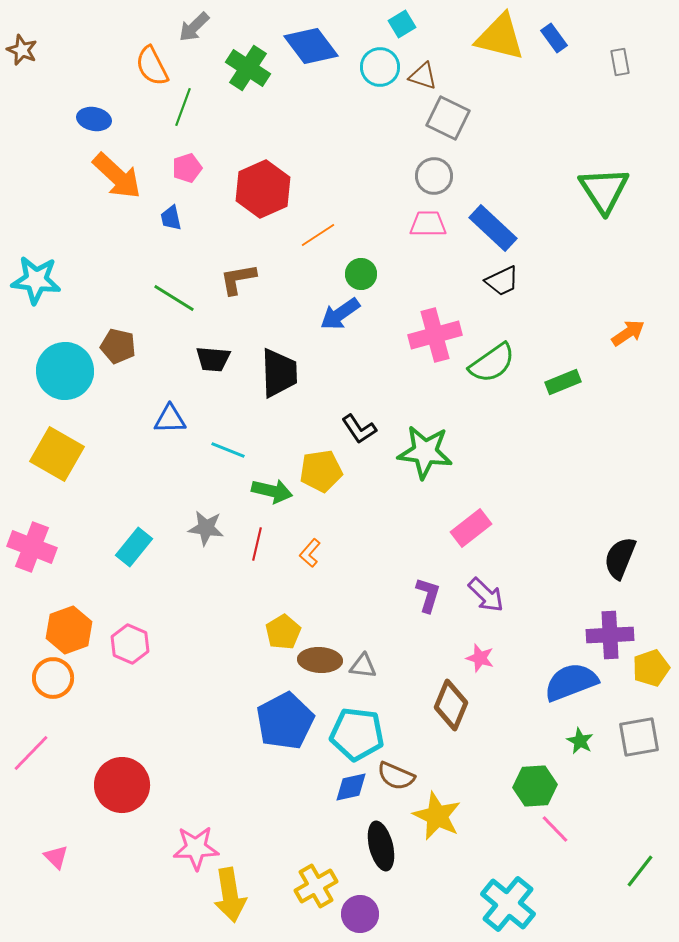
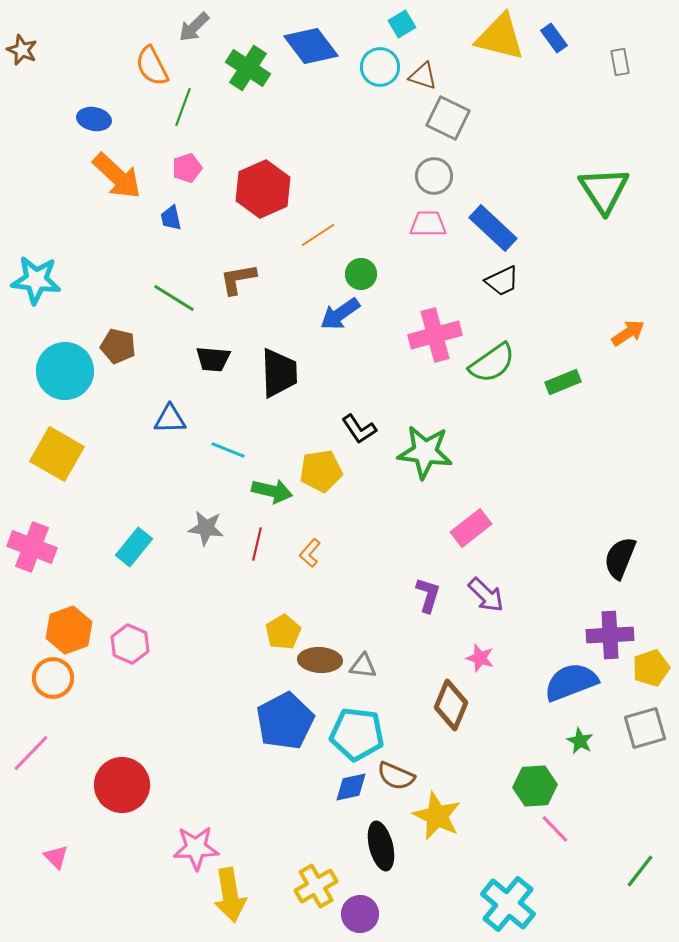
gray square at (639, 737): moved 6 px right, 9 px up; rotated 6 degrees counterclockwise
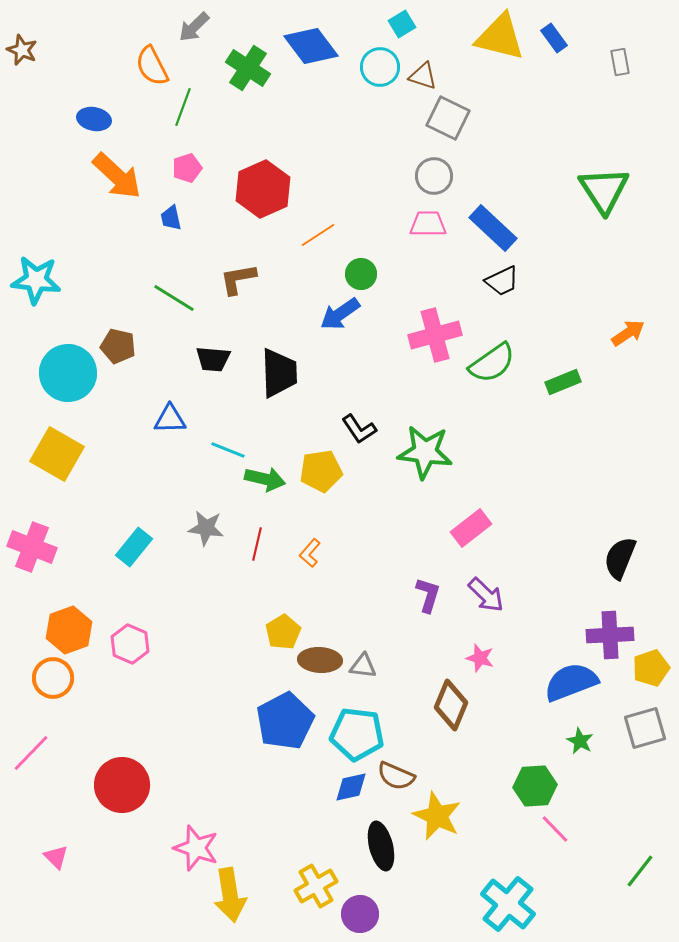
cyan circle at (65, 371): moved 3 px right, 2 px down
green arrow at (272, 491): moved 7 px left, 12 px up
pink star at (196, 848): rotated 21 degrees clockwise
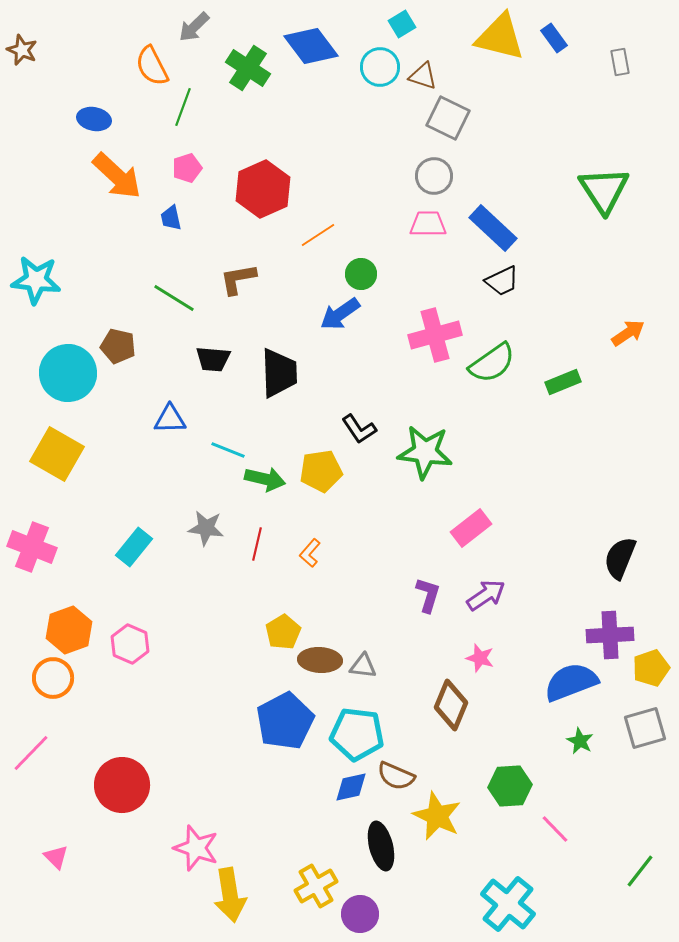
purple arrow at (486, 595): rotated 78 degrees counterclockwise
green hexagon at (535, 786): moved 25 px left
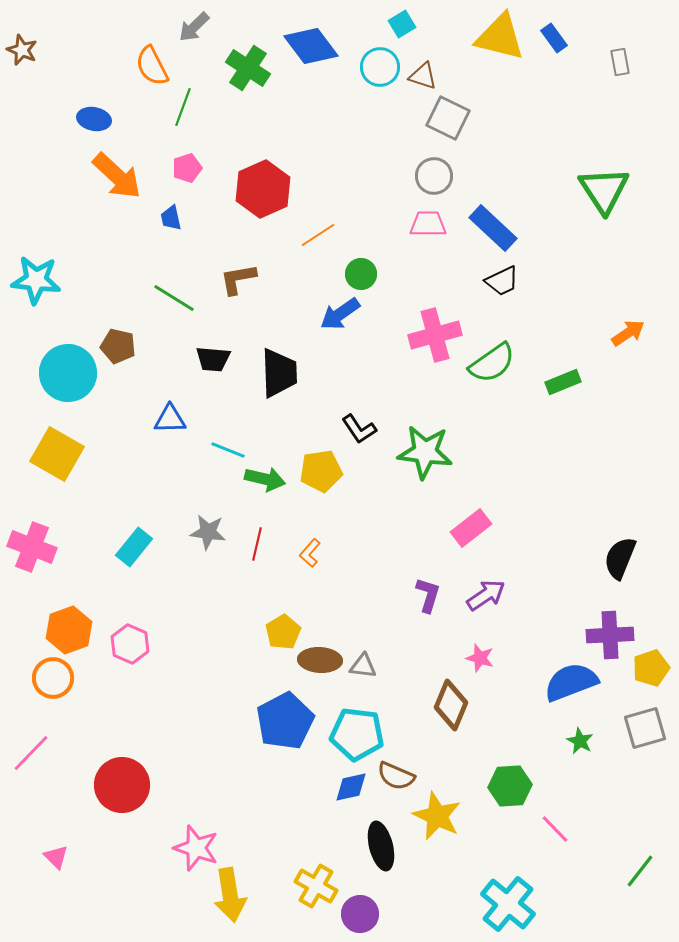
gray star at (206, 528): moved 2 px right, 4 px down
yellow cross at (316, 886): rotated 30 degrees counterclockwise
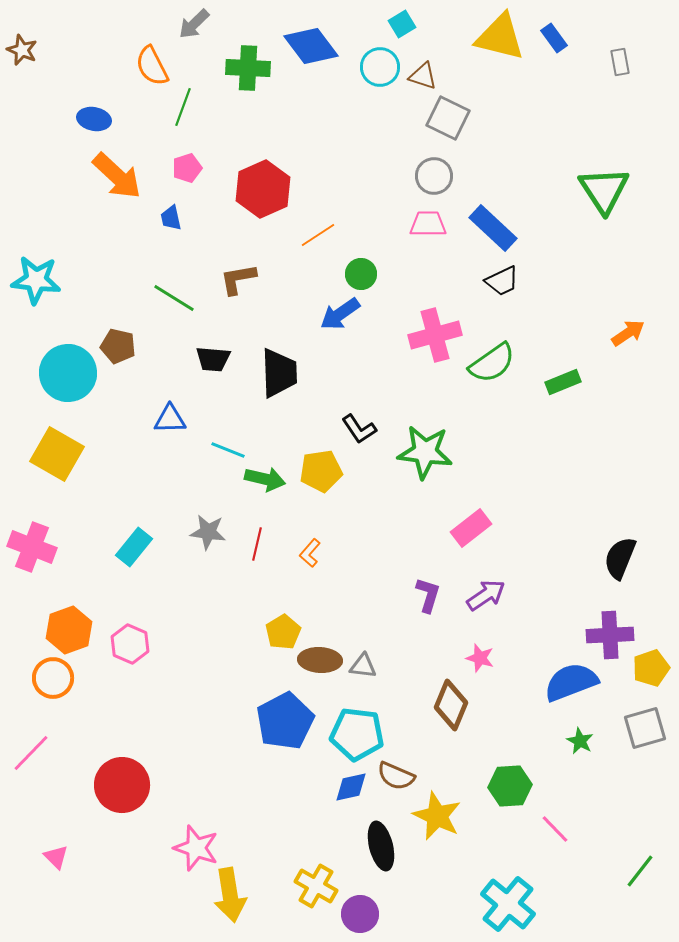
gray arrow at (194, 27): moved 3 px up
green cross at (248, 68): rotated 30 degrees counterclockwise
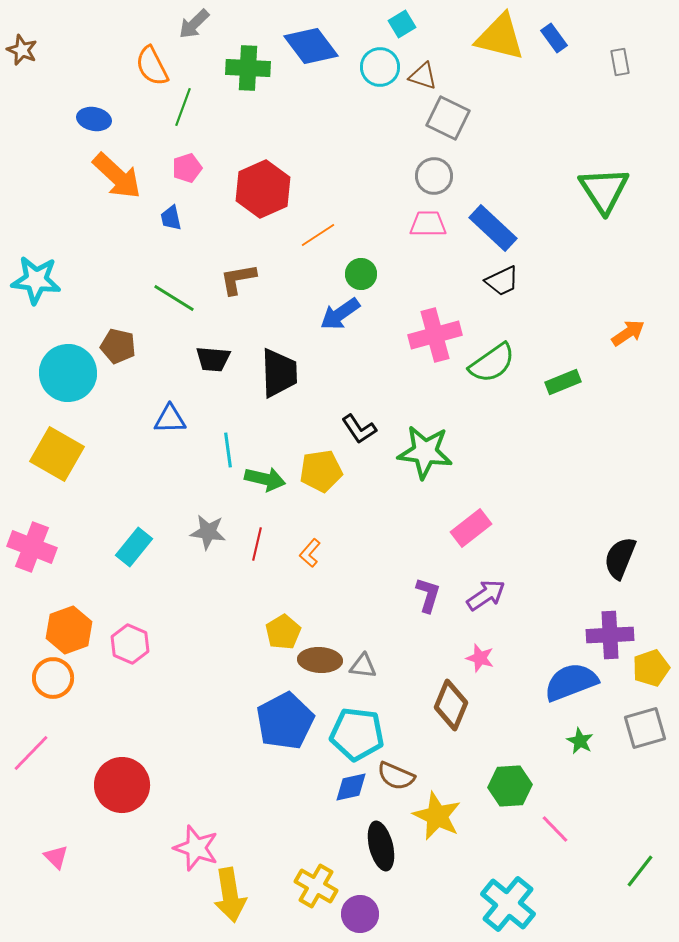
cyan line at (228, 450): rotated 60 degrees clockwise
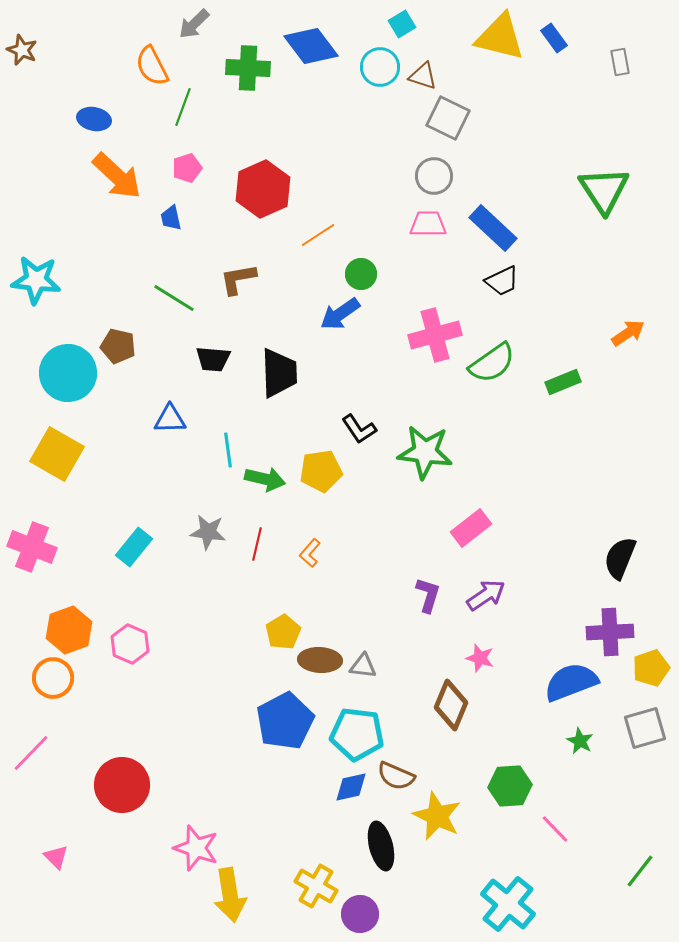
purple cross at (610, 635): moved 3 px up
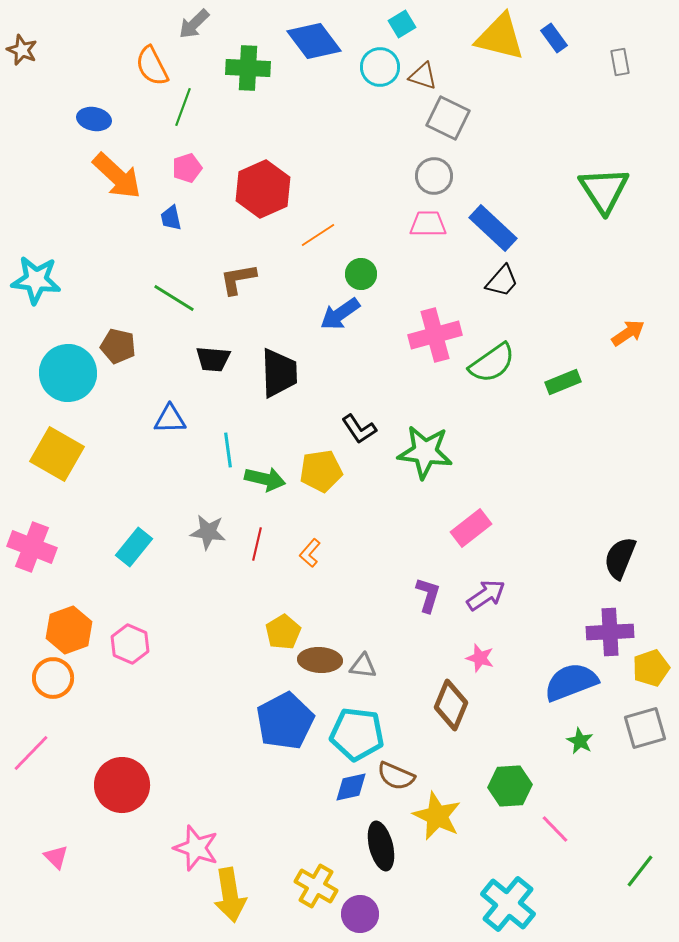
blue diamond at (311, 46): moved 3 px right, 5 px up
black trapezoid at (502, 281): rotated 24 degrees counterclockwise
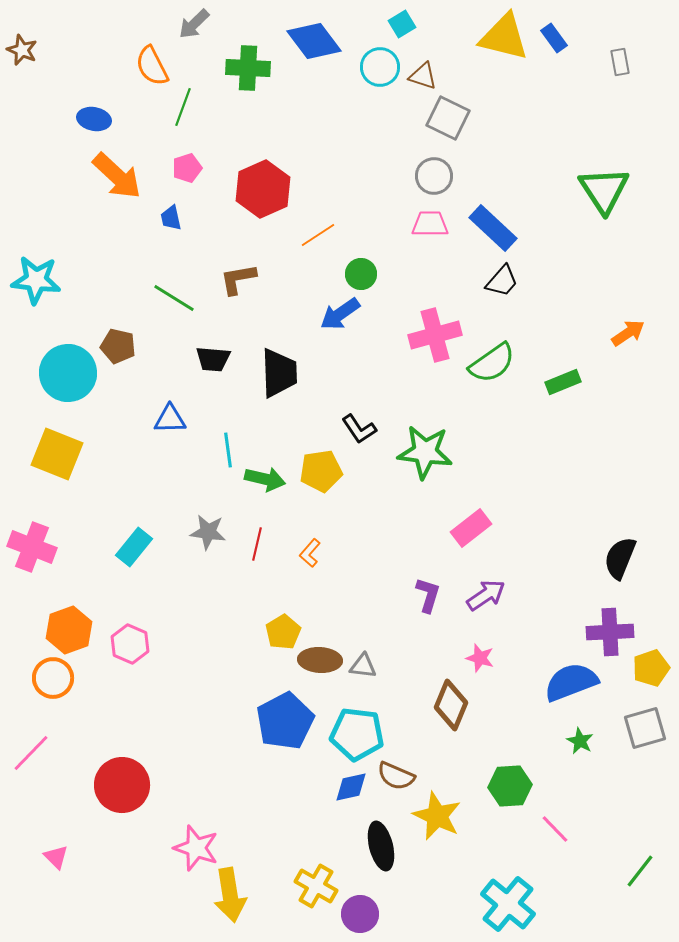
yellow triangle at (500, 37): moved 4 px right
pink trapezoid at (428, 224): moved 2 px right
yellow square at (57, 454): rotated 8 degrees counterclockwise
